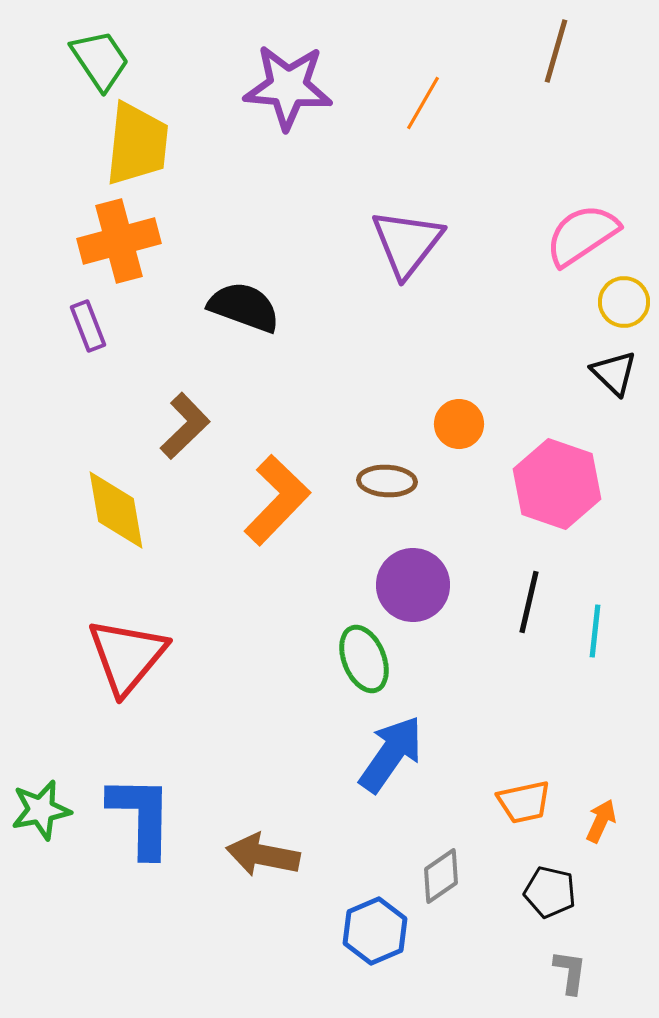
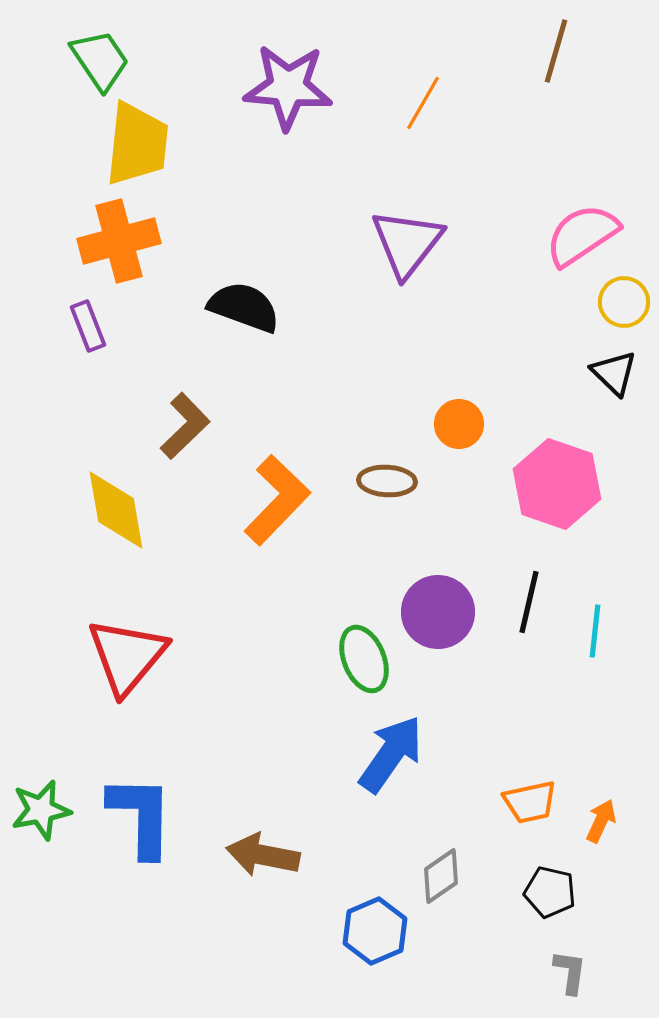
purple circle: moved 25 px right, 27 px down
orange trapezoid: moved 6 px right
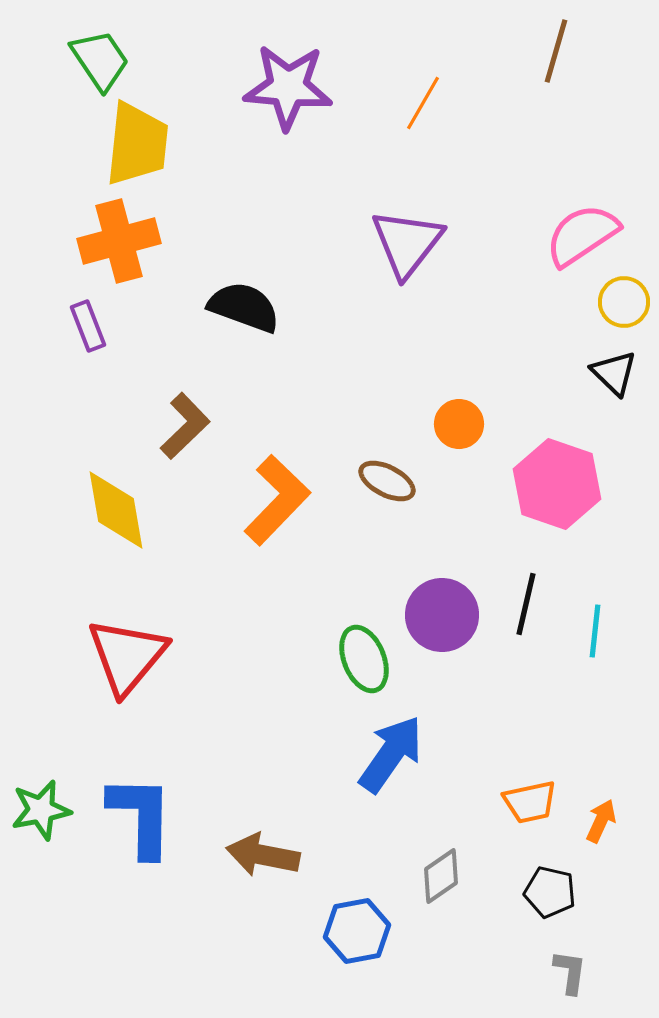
brown ellipse: rotated 24 degrees clockwise
black line: moved 3 px left, 2 px down
purple circle: moved 4 px right, 3 px down
blue hexagon: moved 18 px left; rotated 12 degrees clockwise
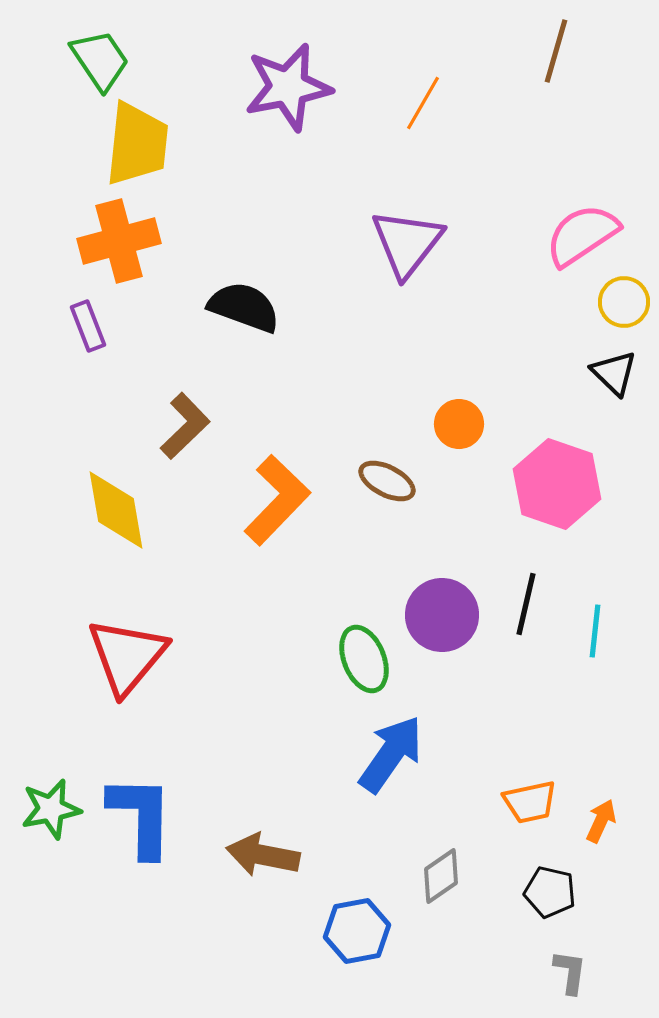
purple star: rotated 16 degrees counterclockwise
green star: moved 10 px right, 1 px up
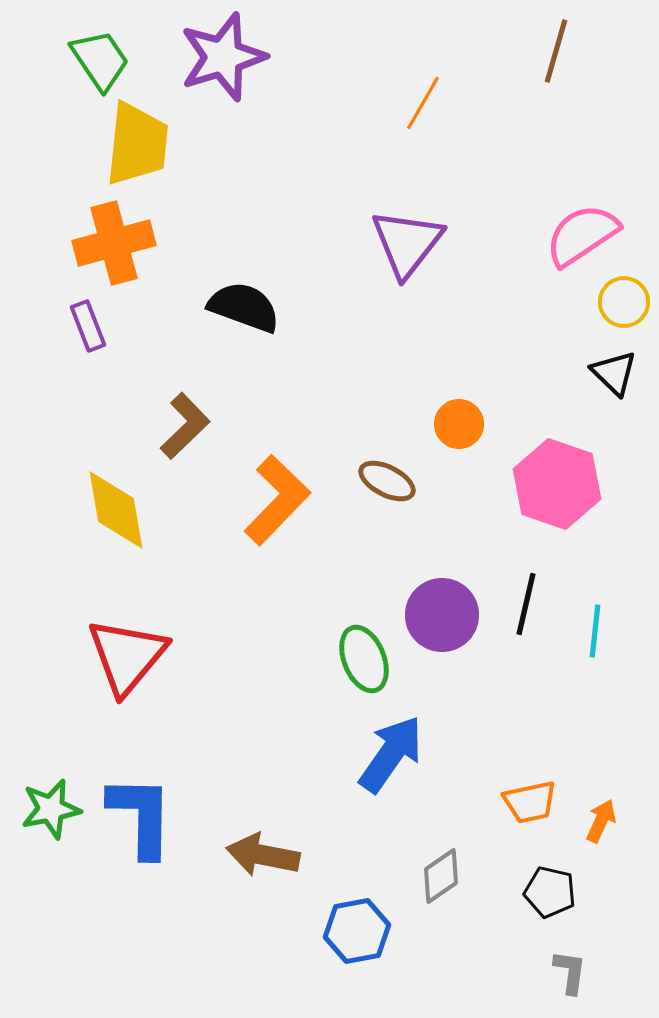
purple star: moved 65 px left, 30 px up; rotated 6 degrees counterclockwise
orange cross: moved 5 px left, 2 px down
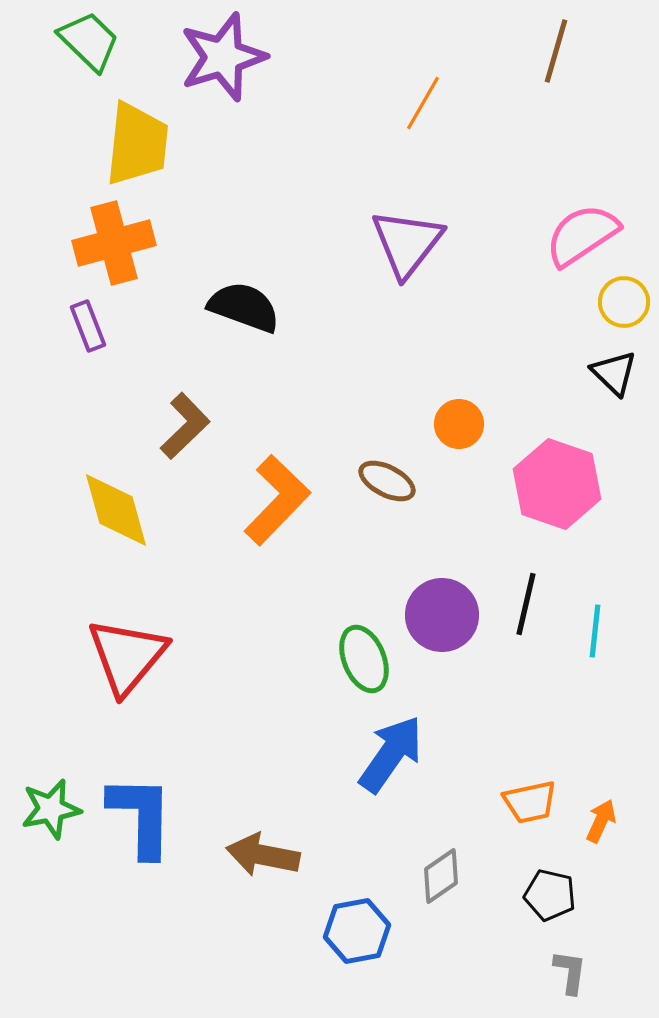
green trapezoid: moved 11 px left, 19 px up; rotated 12 degrees counterclockwise
yellow diamond: rotated 6 degrees counterclockwise
black pentagon: moved 3 px down
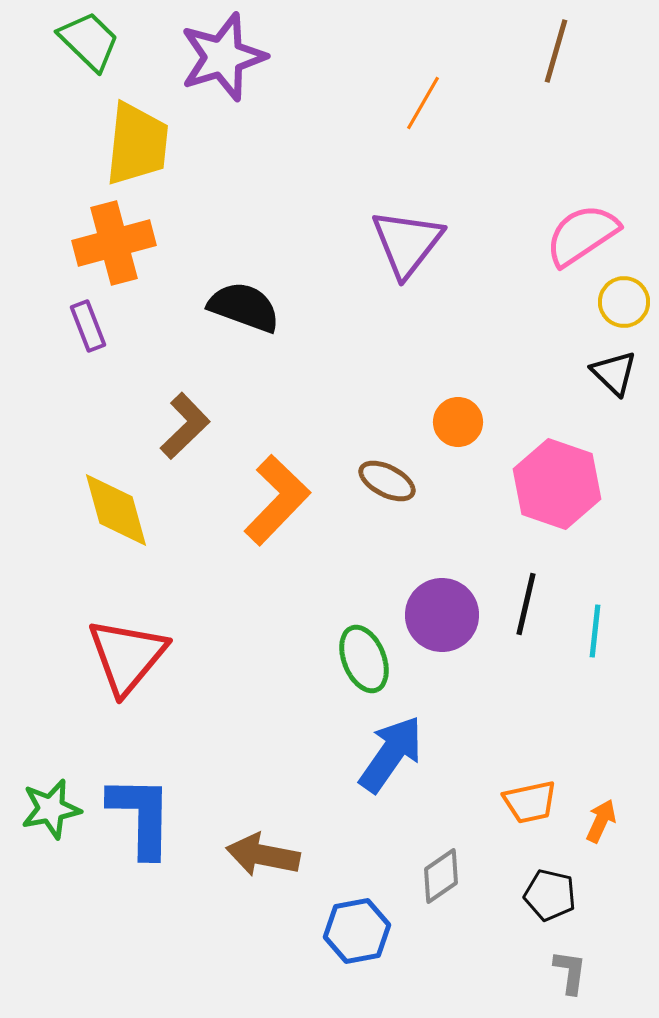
orange circle: moved 1 px left, 2 px up
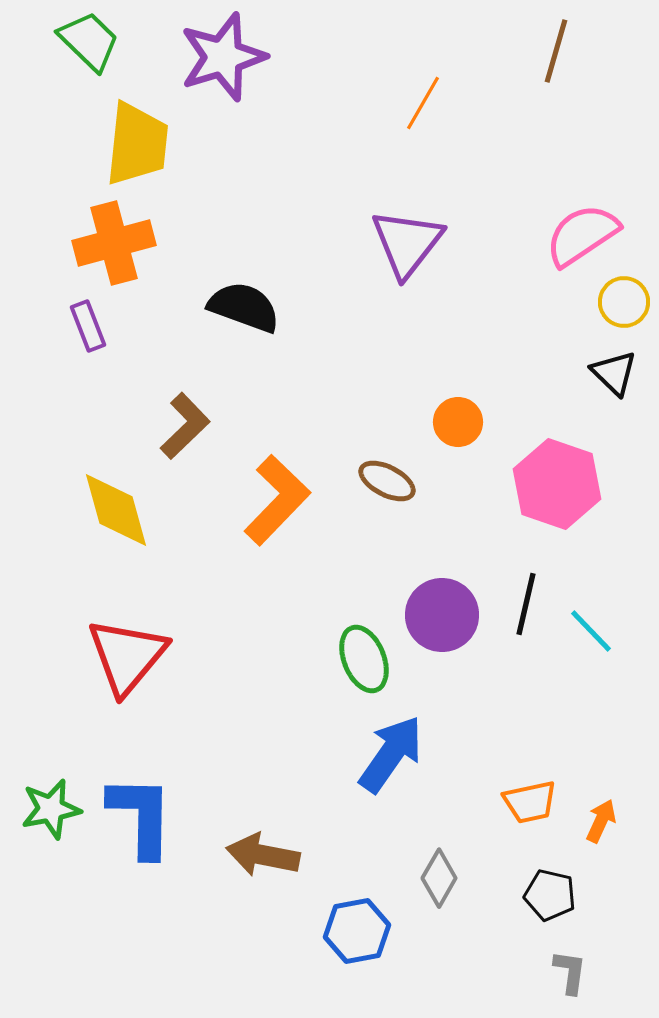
cyan line: moved 4 px left; rotated 50 degrees counterclockwise
gray diamond: moved 2 px left, 2 px down; rotated 26 degrees counterclockwise
